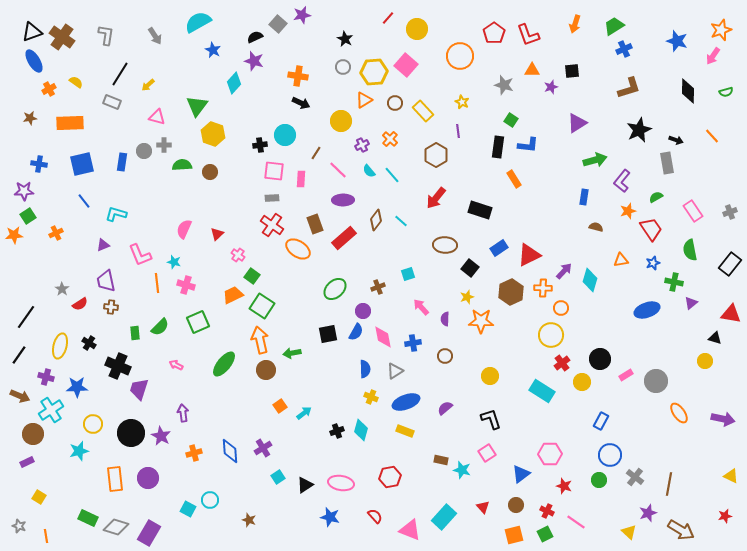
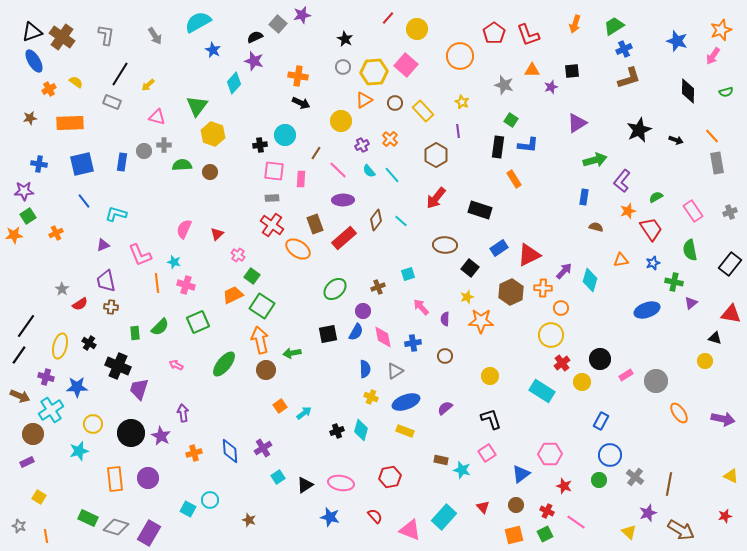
brown L-shape at (629, 88): moved 10 px up
gray rectangle at (667, 163): moved 50 px right
black line at (26, 317): moved 9 px down
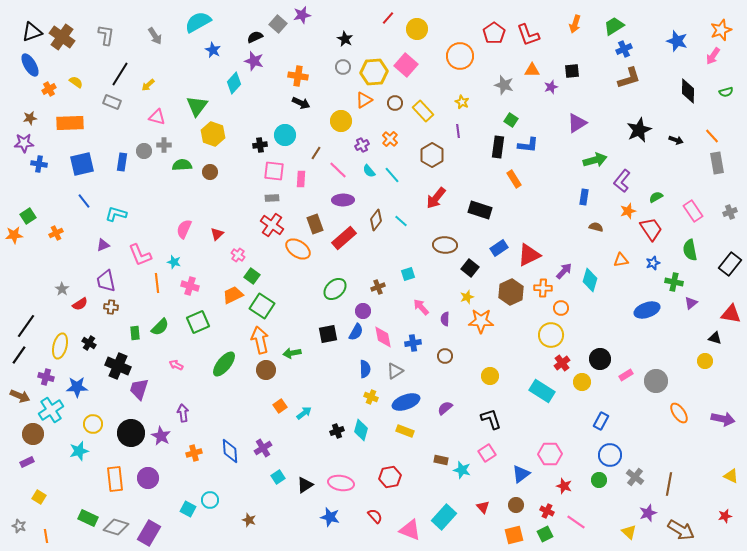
blue ellipse at (34, 61): moved 4 px left, 4 px down
brown hexagon at (436, 155): moved 4 px left
purple star at (24, 191): moved 48 px up
pink cross at (186, 285): moved 4 px right, 1 px down
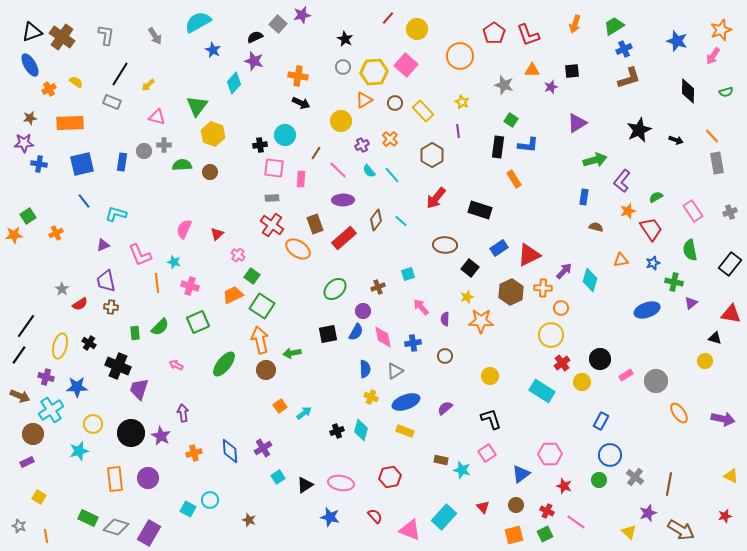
pink square at (274, 171): moved 3 px up
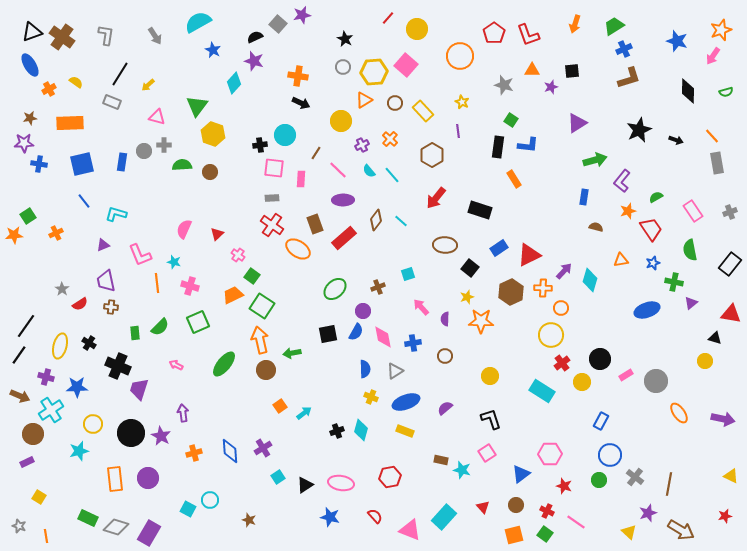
green square at (545, 534): rotated 28 degrees counterclockwise
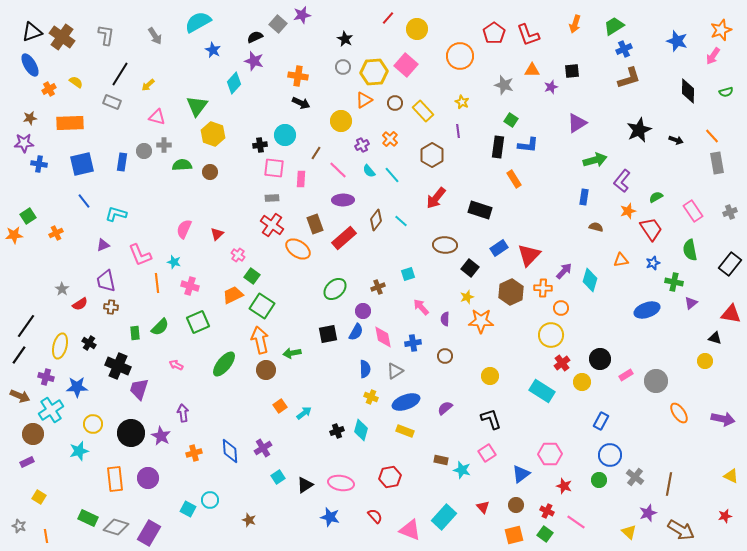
red triangle at (529, 255): rotated 20 degrees counterclockwise
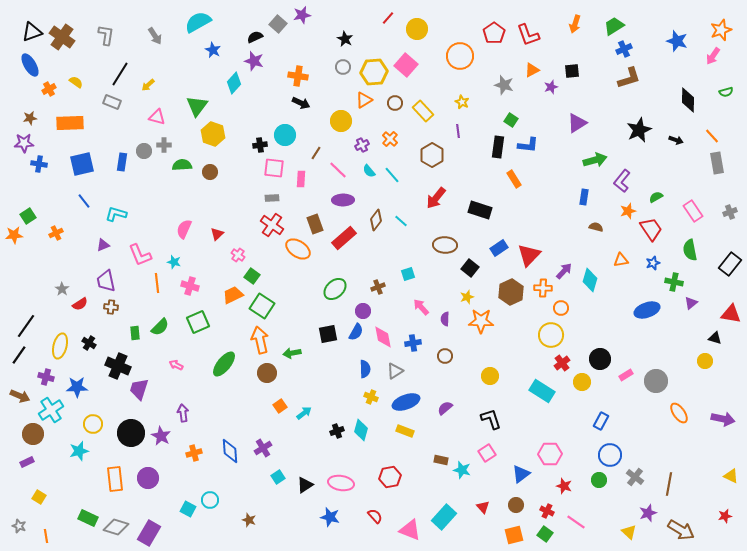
orange triangle at (532, 70): rotated 28 degrees counterclockwise
black diamond at (688, 91): moved 9 px down
brown circle at (266, 370): moved 1 px right, 3 px down
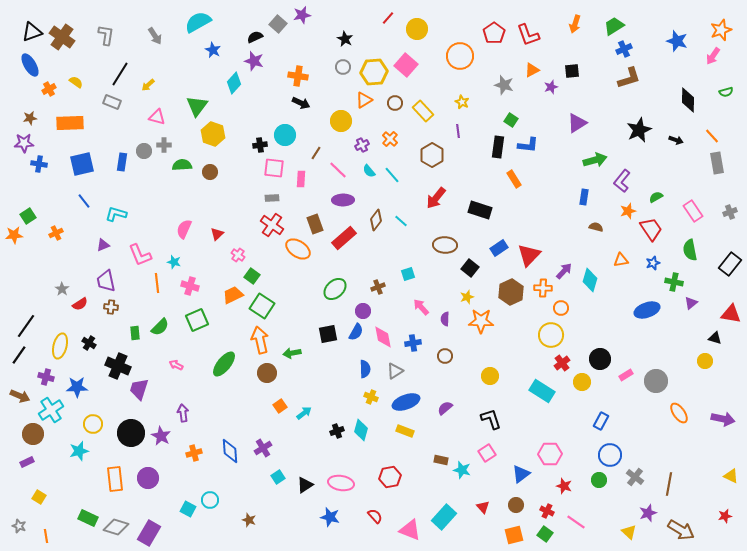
green square at (198, 322): moved 1 px left, 2 px up
